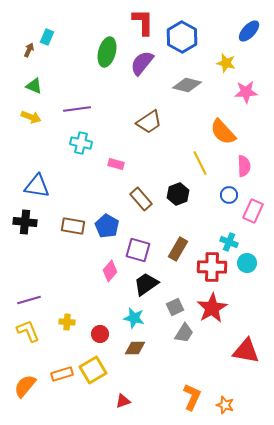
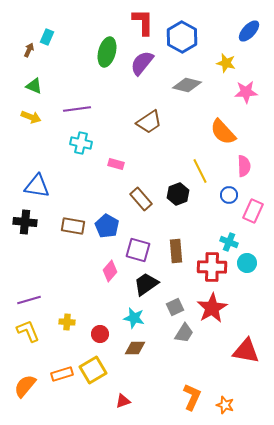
yellow line at (200, 163): moved 8 px down
brown rectangle at (178, 249): moved 2 px left, 2 px down; rotated 35 degrees counterclockwise
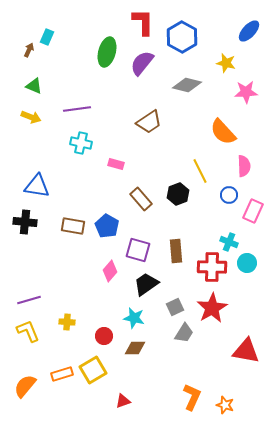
red circle at (100, 334): moved 4 px right, 2 px down
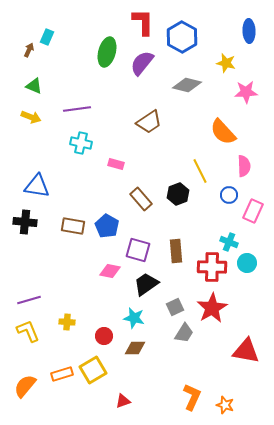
blue ellipse at (249, 31): rotated 45 degrees counterclockwise
pink diamond at (110, 271): rotated 60 degrees clockwise
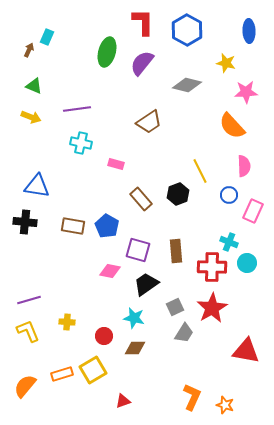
blue hexagon at (182, 37): moved 5 px right, 7 px up
orange semicircle at (223, 132): moved 9 px right, 6 px up
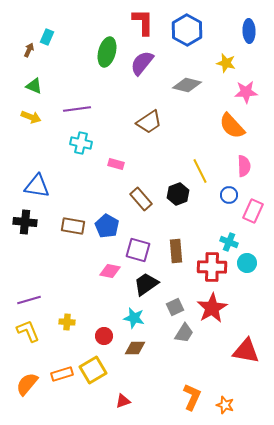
orange semicircle at (25, 386): moved 2 px right, 2 px up
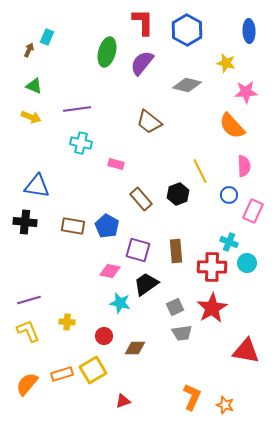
brown trapezoid at (149, 122): rotated 72 degrees clockwise
cyan star at (134, 318): moved 14 px left, 15 px up
gray trapezoid at (184, 333): moved 2 px left; rotated 50 degrees clockwise
